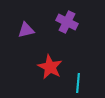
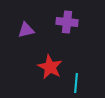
purple cross: rotated 20 degrees counterclockwise
cyan line: moved 2 px left
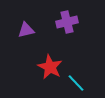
purple cross: rotated 20 degrees counterclockwise
cyan line: rotated 48 degrees counterclockwise
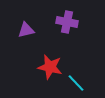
purple cross: rotated 25 degrees clockwise
red star: rotated 15 degrees counterclockwise
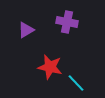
purple triangle: rotated 18 degrees counterclockwise
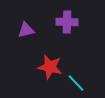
purple cross: rotated 10 degrees counterclockwise
purple triangle: rotated 18 degrees clockwise
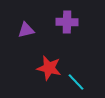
red star: moved 1 px left, 1 px down
cyan line: moved 1 px up
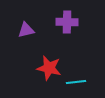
cyan line: rotated 54 degrees counterclockwise
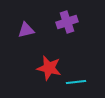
purple cross: rotated 20 degrees counterclockwise
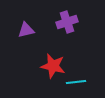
red star: moved 4 px right, 2 px up
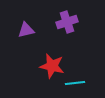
red star: moved 1 px left
cyan line: moved 1 px left, 1 px down
